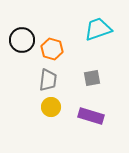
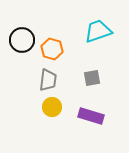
cyan trapezoid: moved 2 px down
yellow circle: moved 1 px right
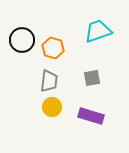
orange hexagon: moved 1 px right, 1 px up
gray trapezoid: moved 1 px right, 1 px down
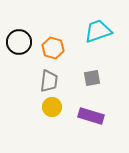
black circle: moved 3 px left, 2 px down
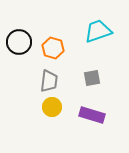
purple rectangle: moved 1 px right, 1 px up
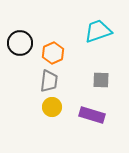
black circle: moved 1 px right, 1 px down
orange hexagon: moved 5 px down; rotated 20 degrees clockwise
gray square: moved 9 px right, 2 px down; rotated 12 degrees clockwise
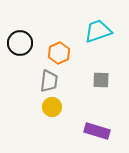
orange hexagon: moved 6 px right
purple rectangle: moved 5 px right, 16 px down
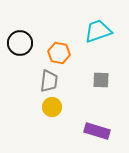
orange hexagon: rotated 25 degrees counterclockwise
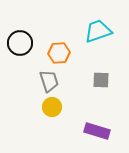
orange hexagon: rotated 15 degrees counterclockwise
gray trapezoid: rotated 25 degrees counterclockwise
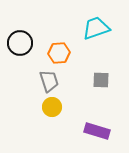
cyan trapezoid: moved 2 px left, 3 px up
